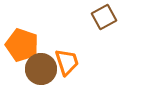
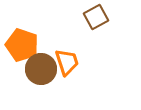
brown square: moved 8 px left
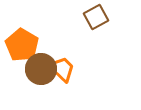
orange pentagon: rotated 12 degrees clockwise
orange trapezoid: moved 5 px left, 7 px down; rotated 28 degrees counterclockwise
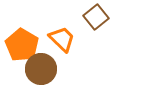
brown square: rotated 10 degrees counterclockwise
orange trapezoid: moved 30 px up
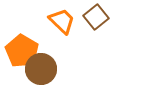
orange trapezoid: moved 18 px up
orange pentagon: moved 6 px down
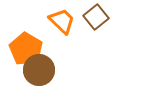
orange pentagon: moved 4 px right, 2 px up
brown circle: moved 2 px left, 1 px down
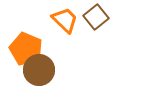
orange trapezoid: moved 3 px right, 1 px up
orange pentagon: rotated 8 degrees counterclockwise
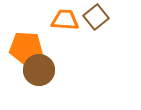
orange trapezoid: rotated 40 degrees counterclockwise
orange pentagon: moved 1 px up; rotated 20 degrees counterclockwise
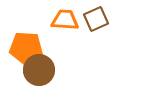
brown square: moved 2 px down; rotated 15 degrees clockwise
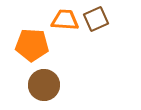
orange pentagon: moved 6 px right, 3 px up
brown circle: moved 5 px right, 15 px down
